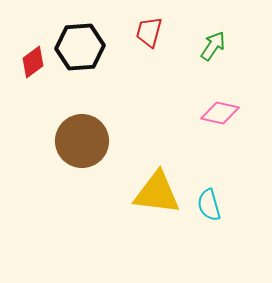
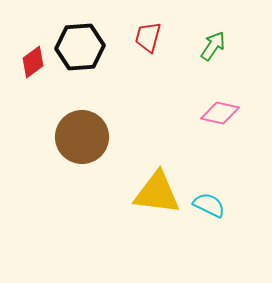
red trapezoid: moved 1 px left, 5 px down
brown circle: moved 4 px up
cyan semicircle: rotated 132 degrees clockwise
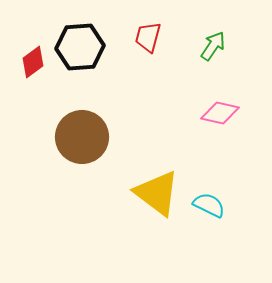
yellow triangle: rotated 30 degrees clockwise
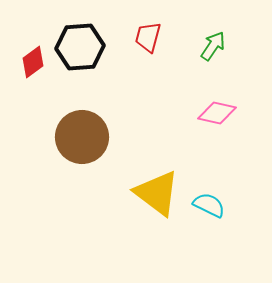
pink diamond: moved 3 px left
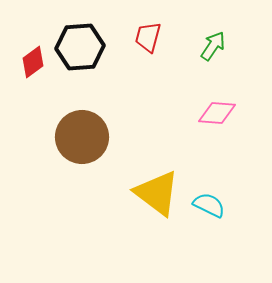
pink diamond: rotated 9 degrees counterclockwise
